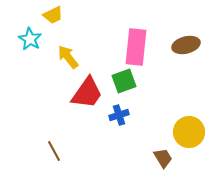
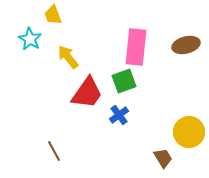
yellow trapezoid: rotated 95 degrees clockwise
blue cross: rotated 18 degrees counterclockwise
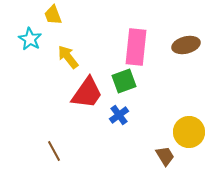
brown trapezoid: moved 2 px right, 2 px up
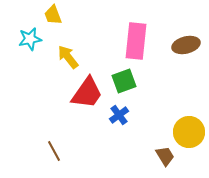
cyan star: rotated 30 degrees clockwise
pink rectangle: moved 6 px up
